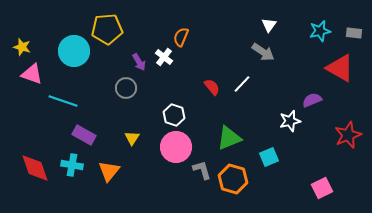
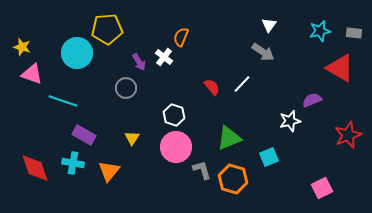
cyan circle: moved 3 px right, 2 px down
cyan cross: moved 1 px right, 2 px up
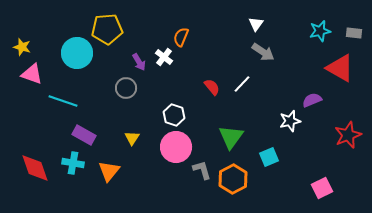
white triangle: moved 13 px left, 1 px up
green triangle: moved 2 px right, 1 px up; rotated 32 degrees counterclockwise
orange hexagon: rotated 16 degrees clockwise
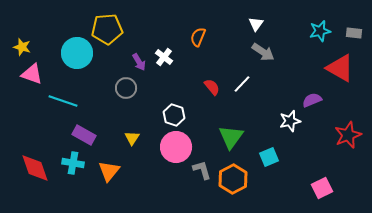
orange semicircle: moved 17 px right
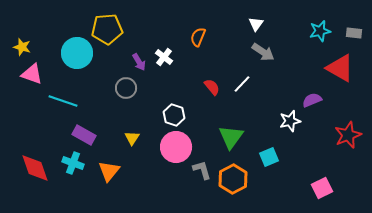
cyan cross: rotated 10 degrees clockwise
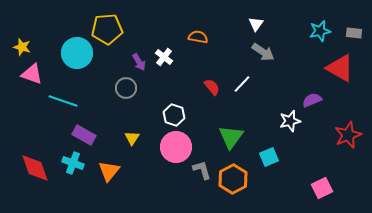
orange semicircle: rotated 78 degrees clockwise
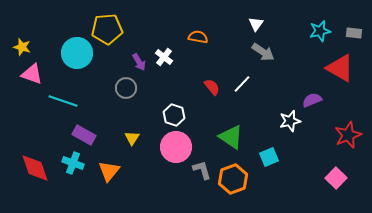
green triangle: rotated 32 degrees counterclockwise
orange hexagon: rotated 8 degrees clockwise
pink square: moved 14 px right, 10 px up; rotated 20 degrees counterclockwise
